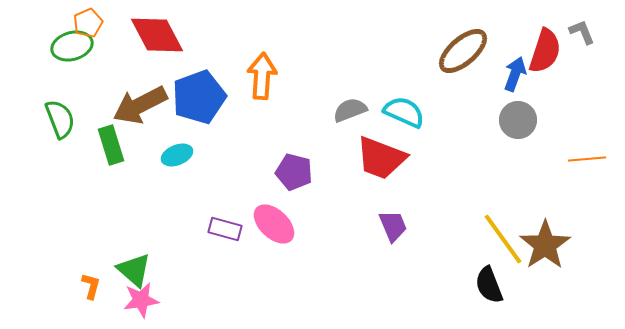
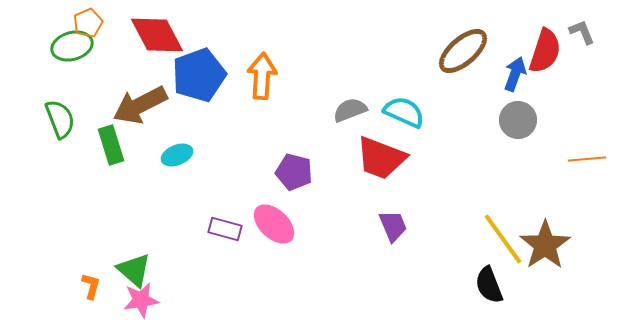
blue pentagon: moved 22 px up
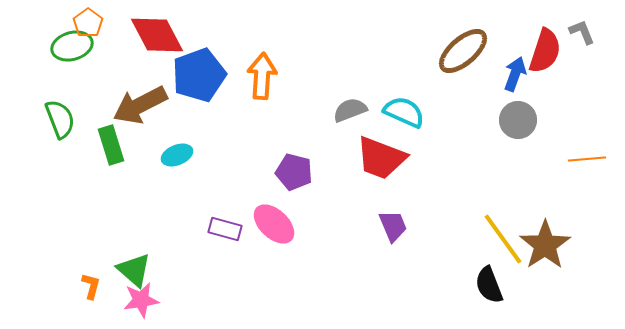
orange pentagon: rotated 12 degrees counterclockwise
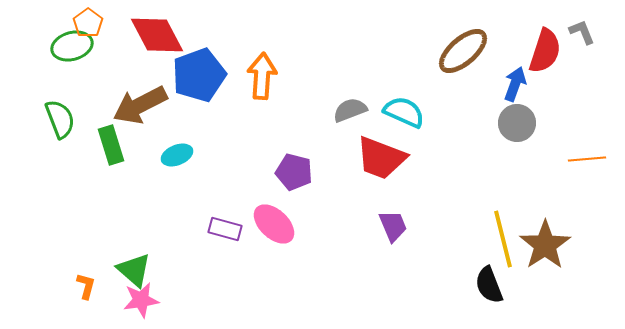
blue arrow: moved 10 px down
gray circle: moved 1 px left, 3 px down
yellow line: rotated 22 degrees clockwise
orange L-shape: moved 5 px left
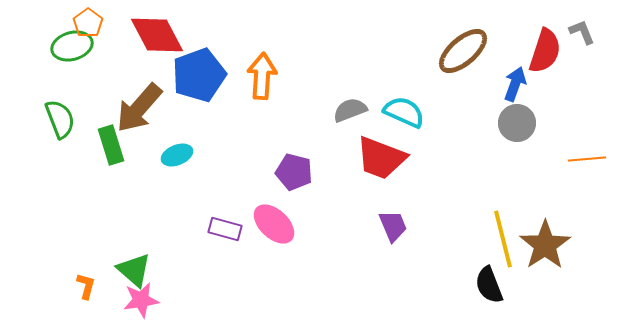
brown arrow: moved 1 px left, 3 px down; rotated 22 degrees counterclockwise
